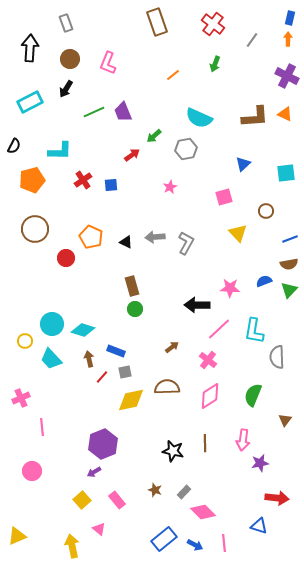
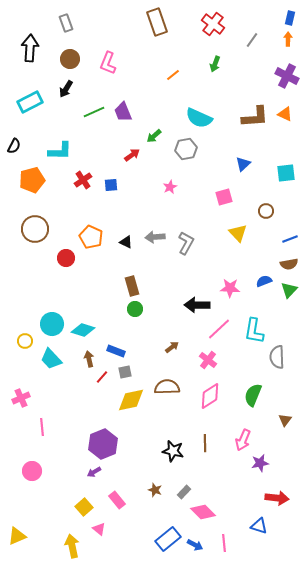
pink arrow at (243, 440): rotated 15 degrees clockwise
yellow square at (82, 500): moved 2 px right, 7 px down
blue rectangle at (164, 539): moved 4 px right
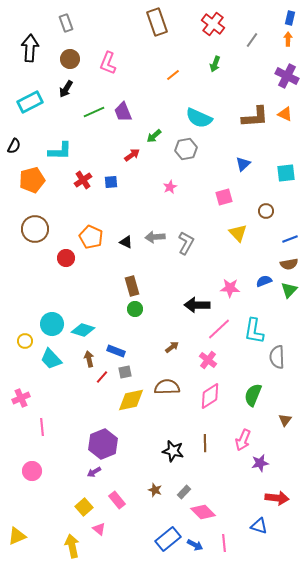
blue square at (111, 185): moved 3 px up
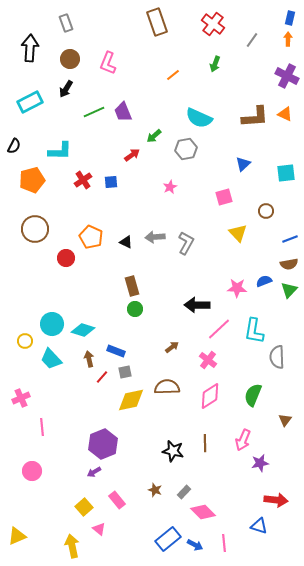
pink star at (230, 288): moved 7 px right
red arrow at (277, 498): moved 1 px left, 2 px down
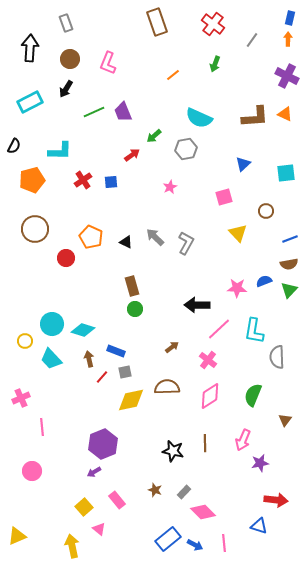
gray arrow at (155, 237): rotated 48 degrees clockwise
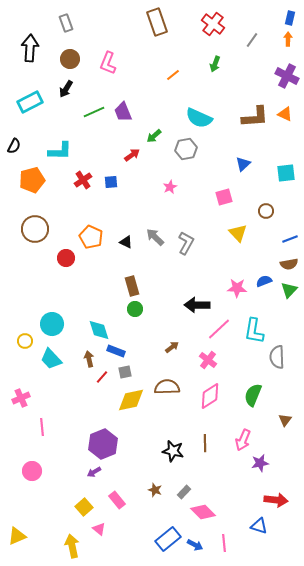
cyan diamond at (83, 330): moved 16 px right; rotated 55 degrees clockwise
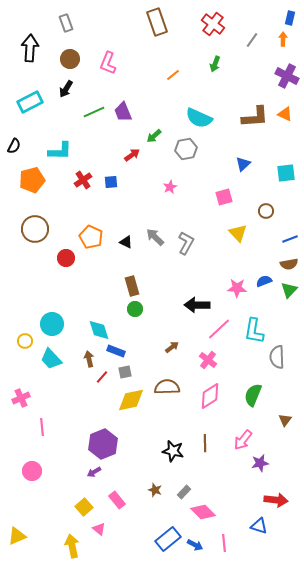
orange arrow at (288, 39): moved 5 px left
pink arrow at (243, 440): rotated 15 degrees clockwise
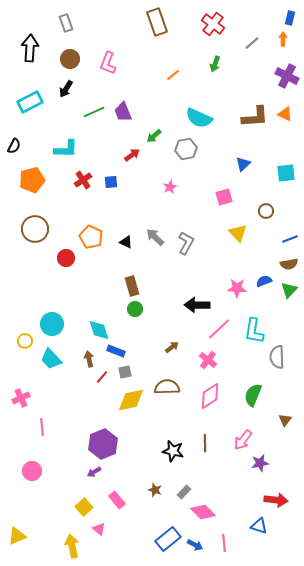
gray line at (252, 40): moved 3 px down; rotated 14 degrees clockwise
cyan L-shape at (60, 151): moved 6 px right, 2 px up
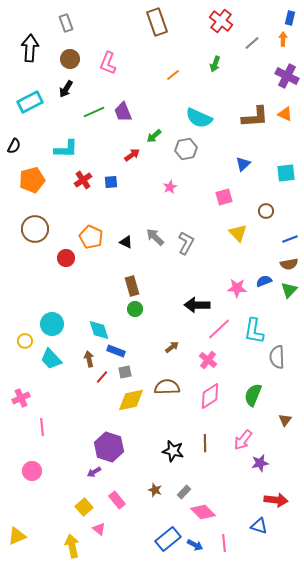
red cross at (213, 24): moved 8 px right, 3 px up
purple hexagon at (103, 444): moved 6 px right, 3 px down; rotated 20 degrees counterclockwise
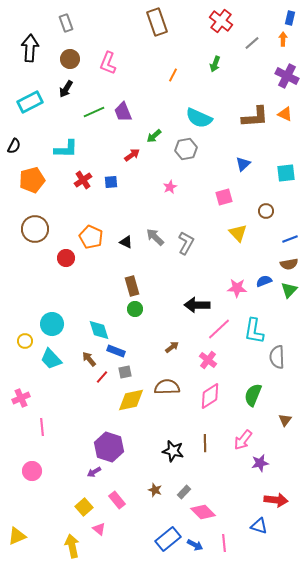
orange line at (173, 75): rotated 24 degrees counterclockwise
brown arrow at (89, 359): rotated 28 degrees counterclockwise
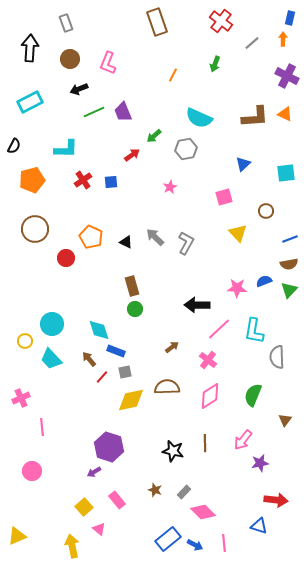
black arrow at (66, 89): moved 13 px right; rotated 36 degrees clockwise
